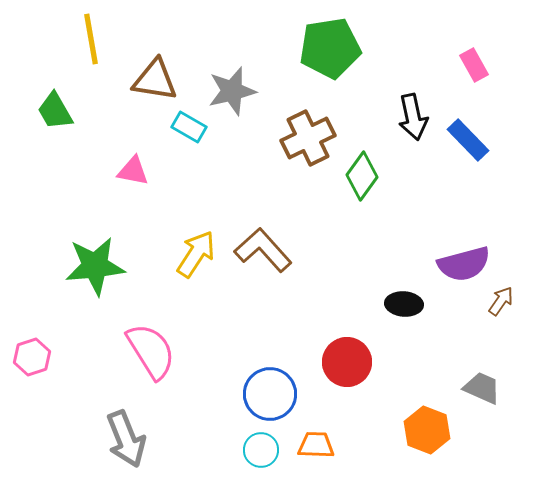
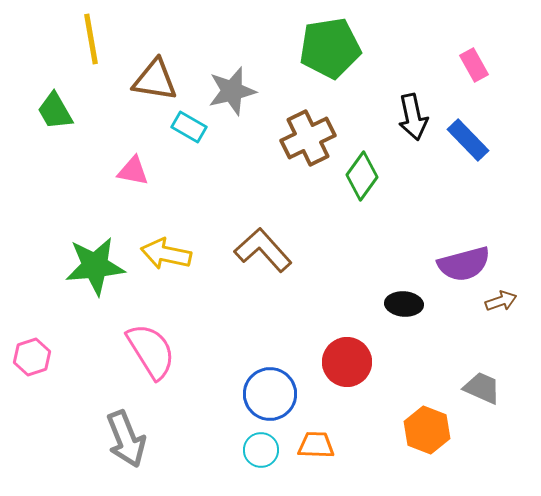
yellow arrow: moved 30 px left; rotated 111 degrees counterclockwise
brown arrow: rotated 36 degrees clockwise
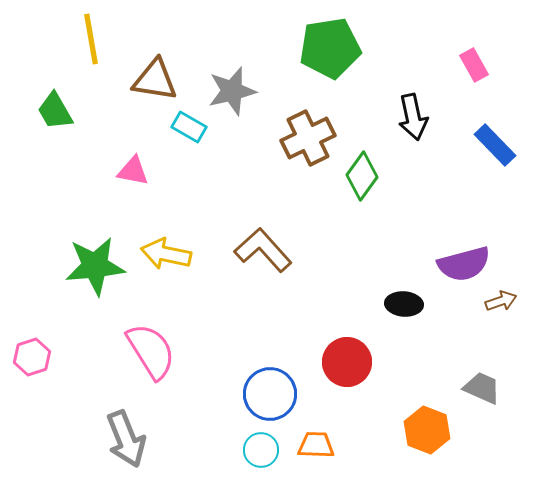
blue rectangle: moved 27 px right, 5 px down
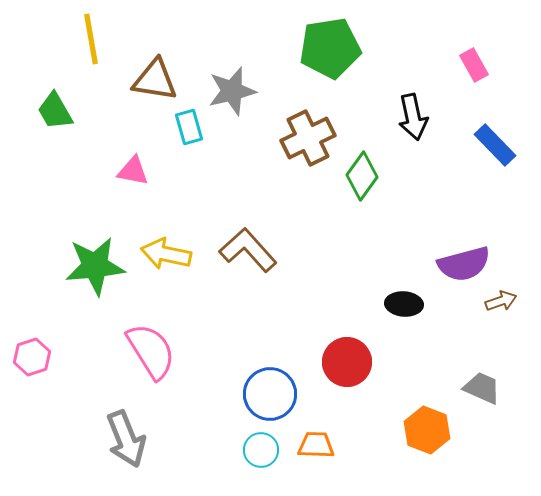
cyan rectangle: rotated 44 degrees clockwise
brown L-shape: moved 15 px left
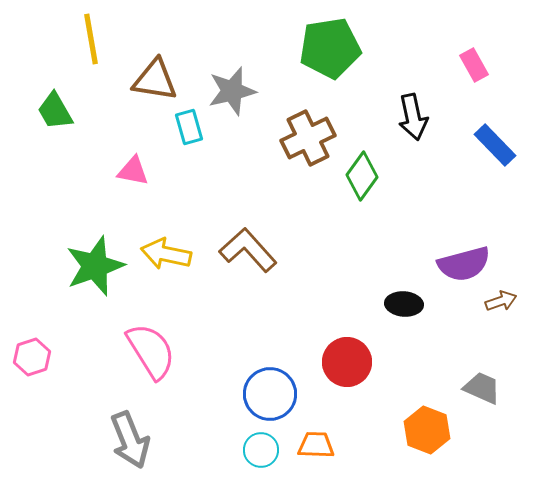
green star: rotated 14 degrees counterclockwise
gray arrow: moved 4 px right, 1 px down
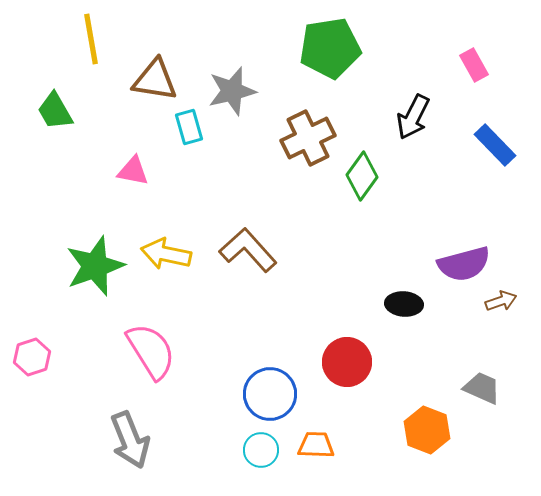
black arrow: rotated 39 degrees clockwise
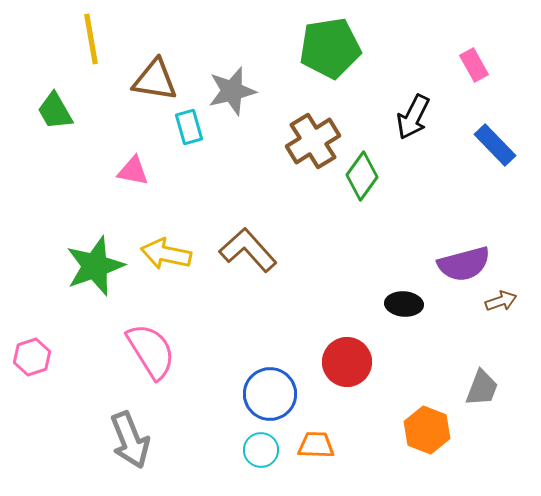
brown cross: moved 5 px right, 3 px down; rotated 6 degrees counterclockwise
gray trapezoid: rotated 87 degrees clockwise
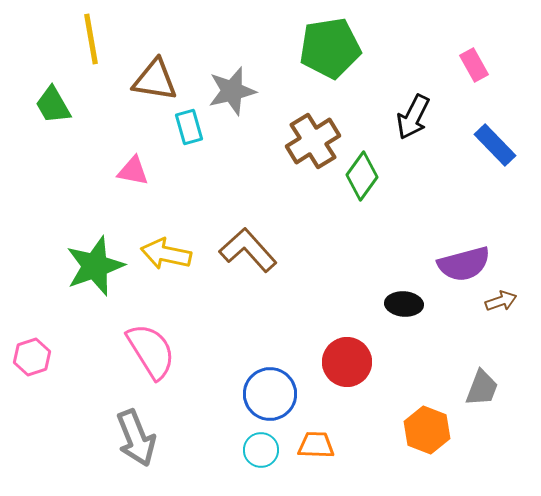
green trapezoid: moved 2 px left, 6 px up
gray arrow: moved 6 px right, 2 px up
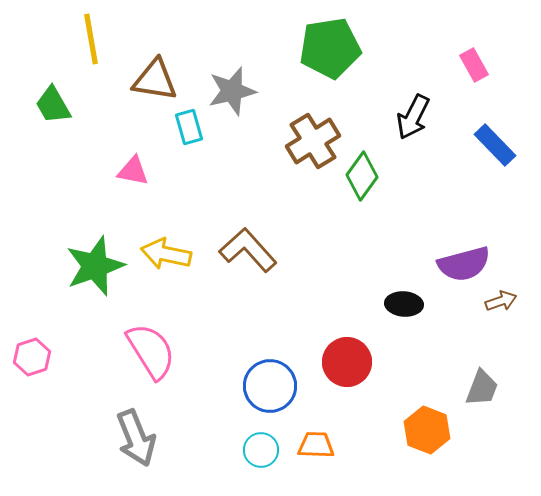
blue circle: moved 8 px up
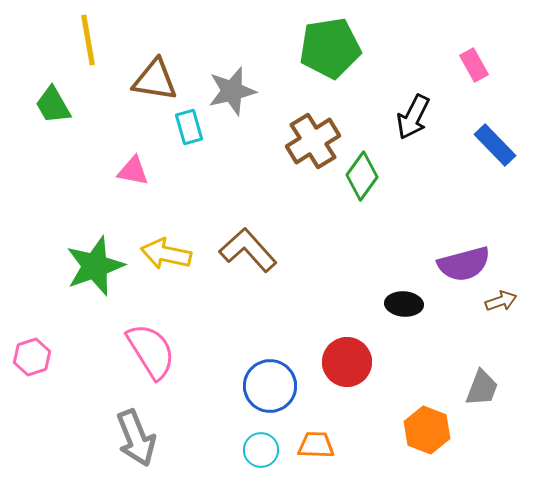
yellow line: moved 3 px left, 1 px down
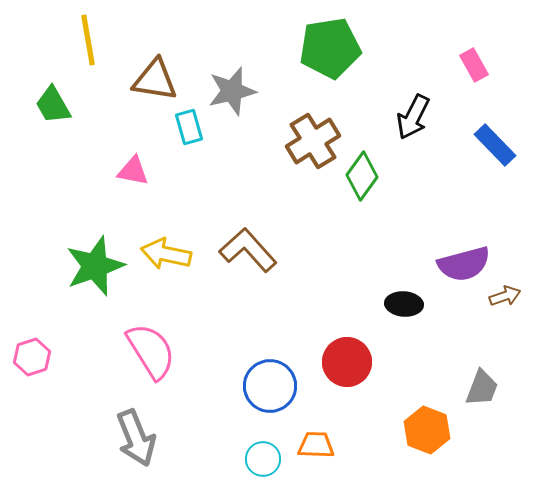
brown arrow: moved 4 px right, 5 px up
cyan circle: moved 2 px right, 9 px down
